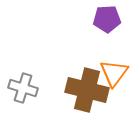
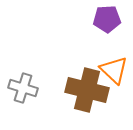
orange triangle: moved 3 px up; rotated 24 degrees counterclockwise
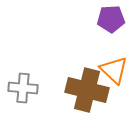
purple pentagon: moved 4 px right
gray cross: rotated 12 degrees counterclockwise
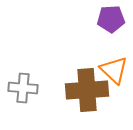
brown cross: rotated 18 degrees counterclockwise
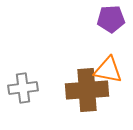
orange triangle: moved 6 px left; rotated 32 degrees counterclockwise
gray cross: rotated 12 degrees counterclockwise
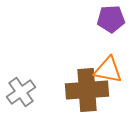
gray cross: moved 2 px left, 4 px down; rotated 28 degrees counterclockwise
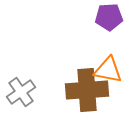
purple pentagon: moved 2 px left, 2 px up
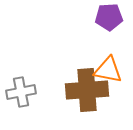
gray cross: rotated 24 degrees clockwise
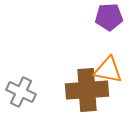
gray cross: rotated 36 degrees clockwise
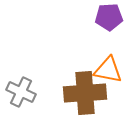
brown cross: moved 2 px left, 3 px down
